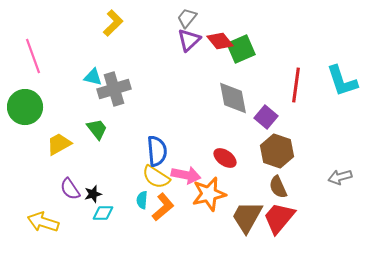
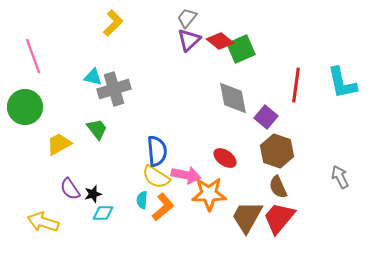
red diamond: rotated 12 degrees counterclockwise
cyan L-shape: moved 2 px down; rotated 6 degrees clockwise
gray arrow: rotated 80 degrees clockwise
orange star: rotated 12 degrees clockwise
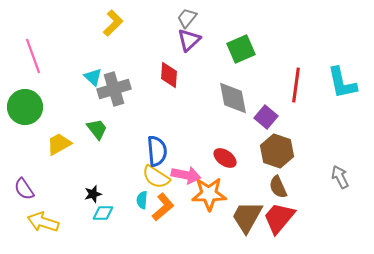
red diamond: moved 51 px left, 34 px down; rotated 56 degrees clockwise
cyan triangle: rotated 30 degrees clockwise
purple semicircle: moved 46 px left
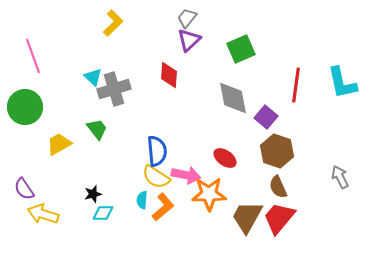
yellow arrow: moved 8 px up
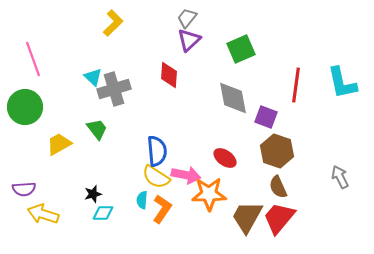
pink line: moved 3 px down
purple square: rotated 20 degrees counterclockwise
purple semicircle: rotated 60 degrees counterclockwise
orange L-shape: moved 1 px left, 2 px down; rotated 16 degrees counterclockwise
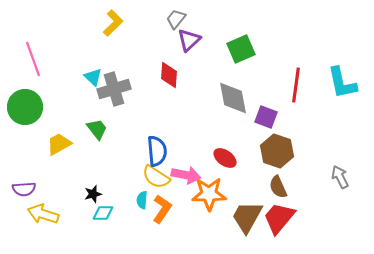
gray trapezoid: moved 11 px left, 1 px down
